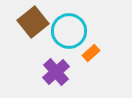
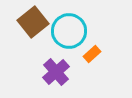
orange rectangle: moved 1 px right, 1 px down
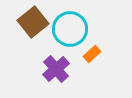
cyan circle: moved 1 px right, 2 px up
purple cross: moved 3 px up
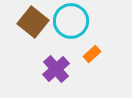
brown square: rotated 12 degrees counterclockwise
cyan circle: moved 1 px right, 8 px up
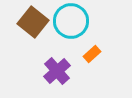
purple cross: moved 1 px right, 2 px down
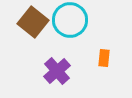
cyan circle: moved 1 px left, 1 px up
orange rectangle: moved 12 px right, 4 px down; rotated 42 degrees counterclockwise
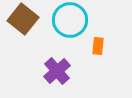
brown square: moved 10 px left, 3 px up
orange rectangle: moved 6 px left, 12 px up
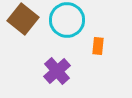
cyan circle: moved 3 px left
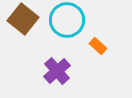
orange rectangle: rotated 54 degrees counterclockwise
